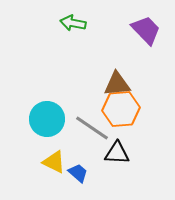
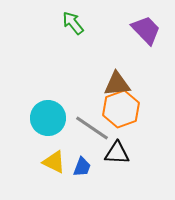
green arrow: rotated 40 degrees clockwise
orange hexagon: rotated 15 degrees counterclockwise
cyan circle: moved 1 px right, 1 px up
blue trapezoid: moved 4 px right, 6 px up; rotated 70 degrees clockwise
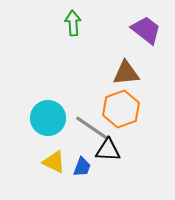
green arrow: rotated 35 degrees clockwise
purple trapezoid: rotated 8 degrees counterclockwise
brown triangle: moved 9 px right, 11 px up
black triangle: moved 9 px left, 3 px up
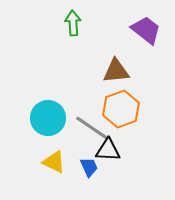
brown triangle: moved 10 px left, 2 px up
blue trapezoid: moved 7 px right; rotated 45 degrees counterclockwise
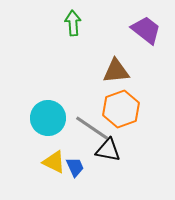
black triangle: rotated 8 degrees clockwise
blue trapezoid: moved 14 px left
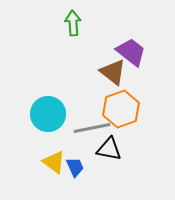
purple trapezoid: moved 15 px left, 22 px down
brown triangle: moved 3 px left, 1 px down; rotated 44 degrees clockwise
cyan circle: moved 4 px up
gray line: rotated 45 degrees counterclockwise
black triangle: moved 1 px right, 1 px up
yellow triangle: rotated 10 degrees clockwise
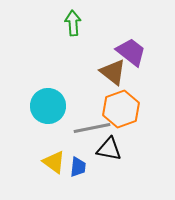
cyan circle: moved 8 px up
blue trapezoid: moved 3 px right; rotated 30 degrees clockwise
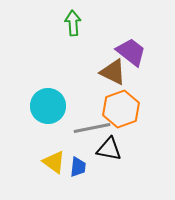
brown triangle: rotated 12 degrees counterclockwise
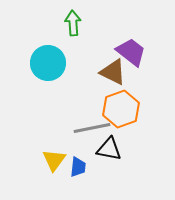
cyan circle: moved 43 px up
yellow triangle: moved 2 px up; rotated 30 degrees clockwise
